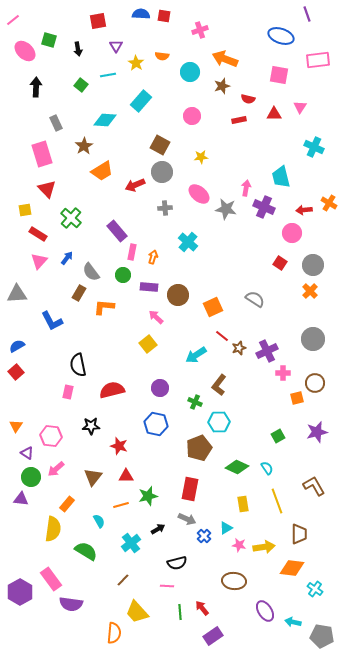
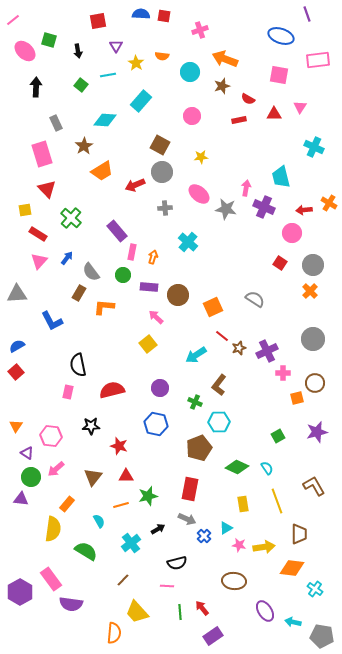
black arrow at (78, 49): moved 2 px down
red semicircle at (248, 99): rotated 16 degrees clockwise
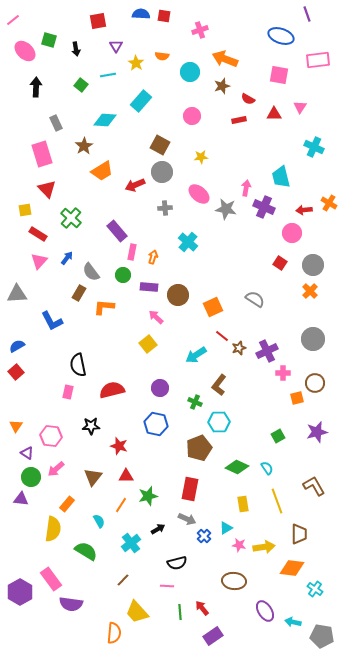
black arrow at (78, 51): moved 2 px left, 2 px up
orange line at (121, 505): rotated 42 degrees counterclockwise
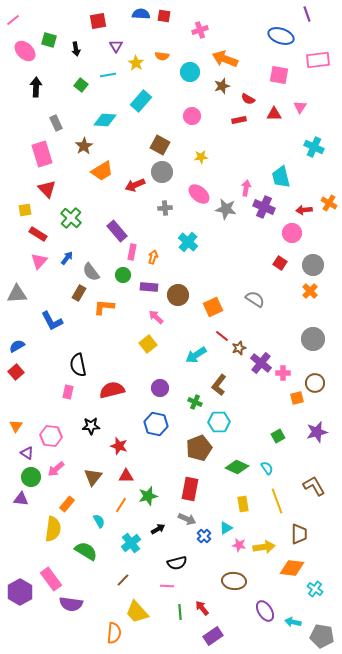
purple cross at (267, 351): moved 6 px left, 12 px down; rotated 25 degrees counterclockwise
